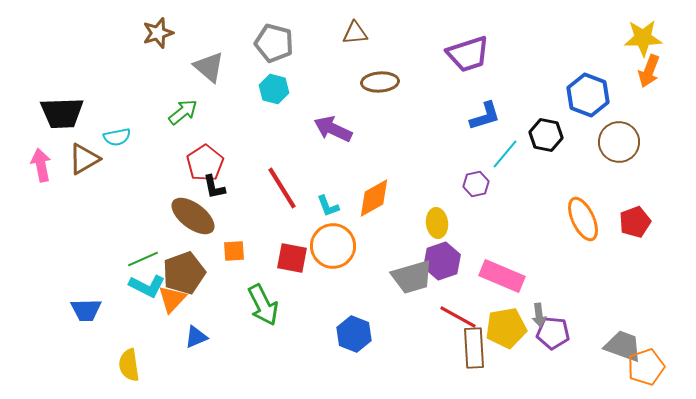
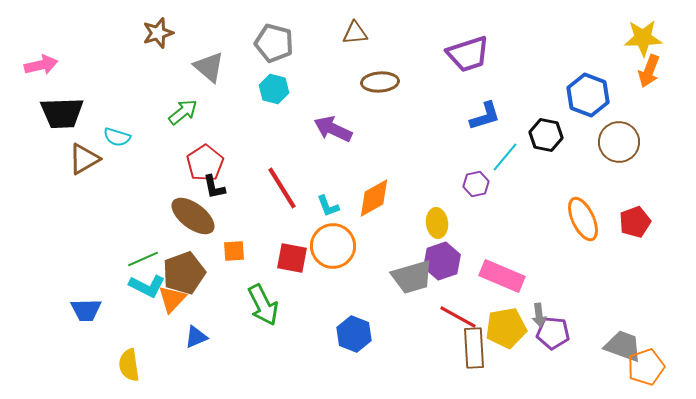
cyan semicircle at (117, 137): rotated 28 degrees clockwise
cyan line at (505, 154): moved 3 px down
pink arrow at (41, 165): moved 100 px up; rotated 88 degrees clockwise
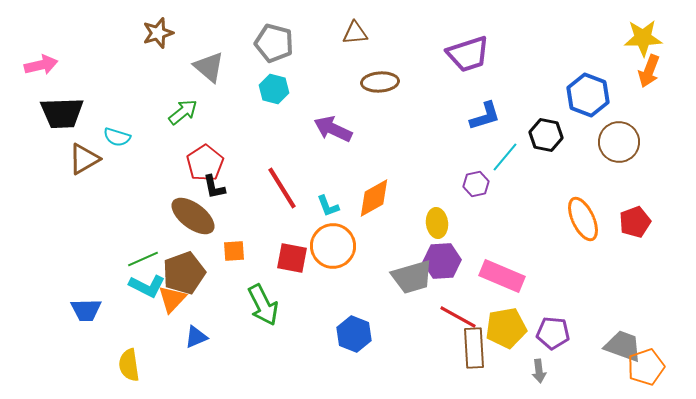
purple hexagon at (442, 261): rotated 15 degrees clockwise
gray arrow at (539, 315): moved 56 px down
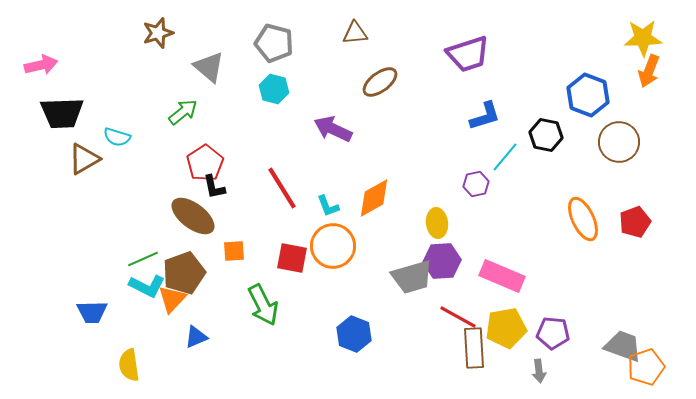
brown ellipse at (380, 82): rotated 33 degrees counterclockwise
blue trapezoid at (86, 310): moved 6 px right, 2 px down
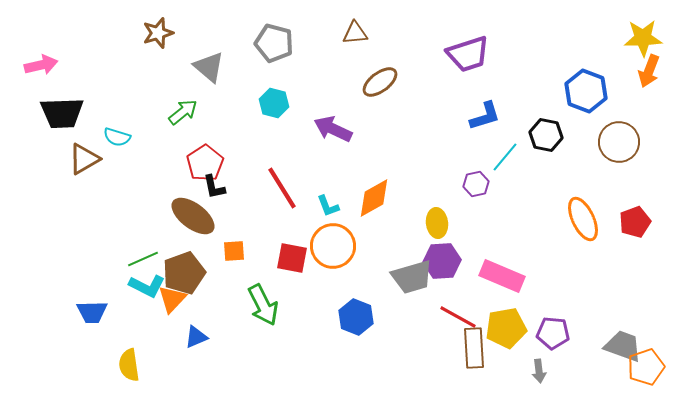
cyan hexagon at (274, 89): moved 14 px down
blue hexagon at (588, 95): moved 2 px left, 4 px up
blue hexagon at (354, 334): moved 2 px right, 17 px up
